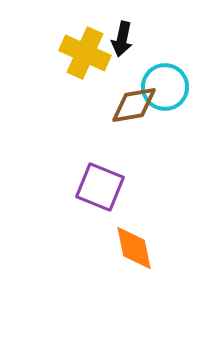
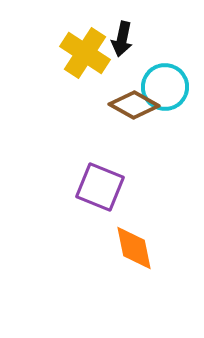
yellow cross: rotated 9 degrees clockwise
brown diamond: rotated 39 degrees clockwise
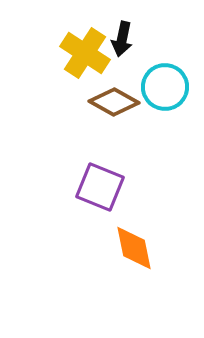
brown diamond: moved 20 px left, 3 px up
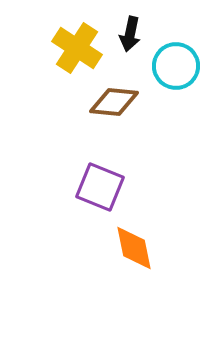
black arrow: moved 8 px right, 5 px up
yellow cross: moved 8 px left, 5 px up
cyan circle: moved 11 px right, 21 px up
brown diamond: rotated 24 degrees counterclockwise
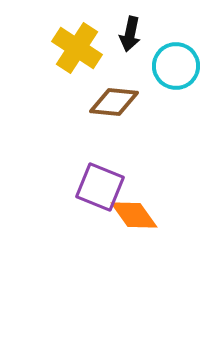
orange diamond: moved 33 px up; rotated 24 degrees counterclockwise
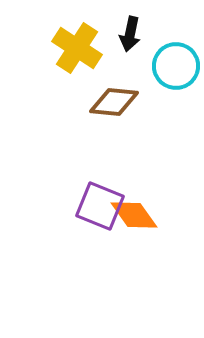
purple square: moved 19 px down
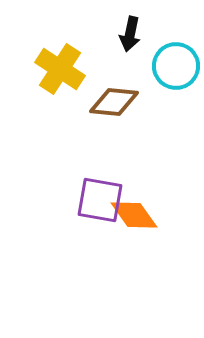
yellow cross: moved 17 px left, 21 px down
purple square: moved 6 px up; rotated 12 degrees counterclockwise
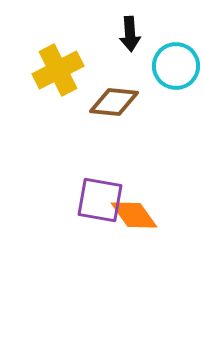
black arrow: rotated 16 degrees counterclockwise
yellow cross: moved 2 px left, 1 px down; rotated 30 degrees clockwise
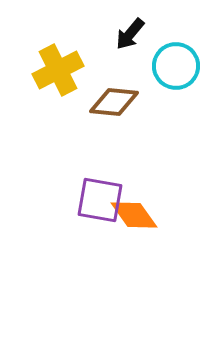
black arrow: rotated 44 degrees clockwise
